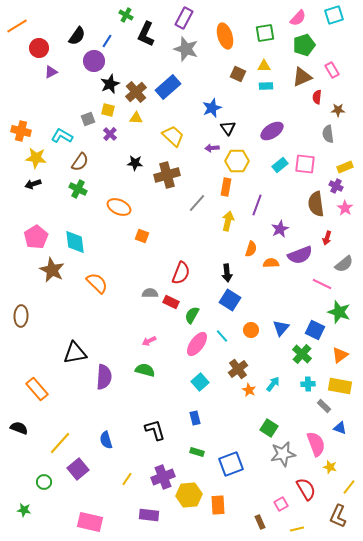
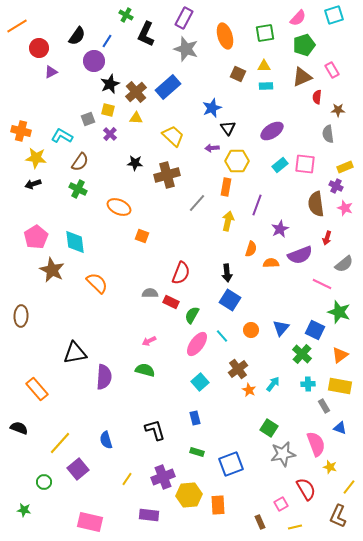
pink star at (345, 208): rotated 14 degrees counterclockwise
gray rectangle at (324, 406): rotated 16 degrees clockwise
yellow line at (297, 529): moved 2 px left, 2 px up
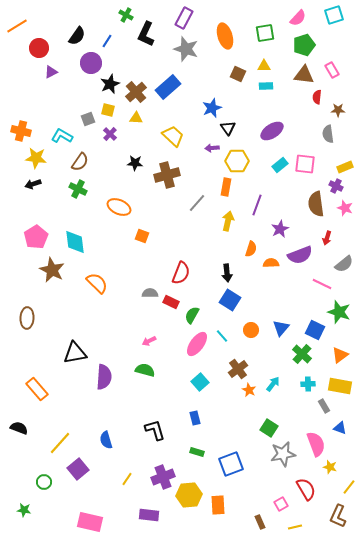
purple circle at (94, 61): moved 3 px left, 2 px down
brown triangle at (302, 77): moved 2 px right, 2 px up; rotated 30 degrees clockwise
brown ellipse at (21, 316): moved 6 px right, 2 px down
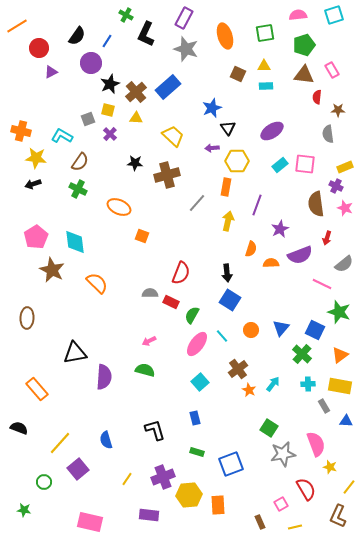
pink semicircle at (298, 18): moved 3 px up; rotated 138 degrees counterclockwise
blue triangle at (340, 428): moved 6 px right, 7 px up; rotated 16 degrees counterclockwise
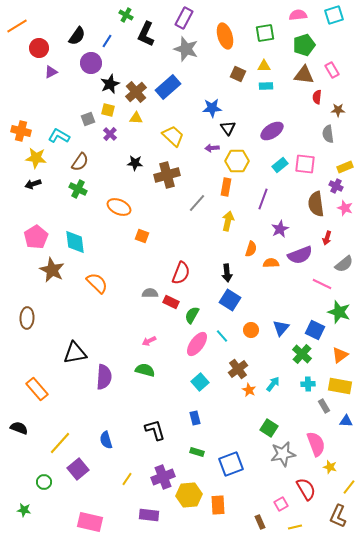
blue star at (212, 108): rotated 18 degrees clockwise
cyan L-shape at (62, 136): moved 3 px left
purple line at (257, 205): moved 6 px right, 6 px up
